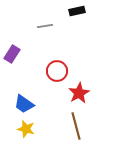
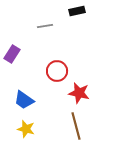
red star: rotated 30 degrees counterclockwise
blue trapezoid: moved 4 px up
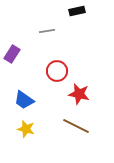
gray line: moved 2 px right, 5 px down
red star: moved 1 px down
brown line: rotated 48 degrees counterclockwise
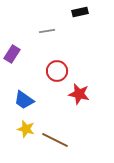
black rectangle: moved 3 px right, 1 px down
brown line: moved 21 px left, 14 px down
